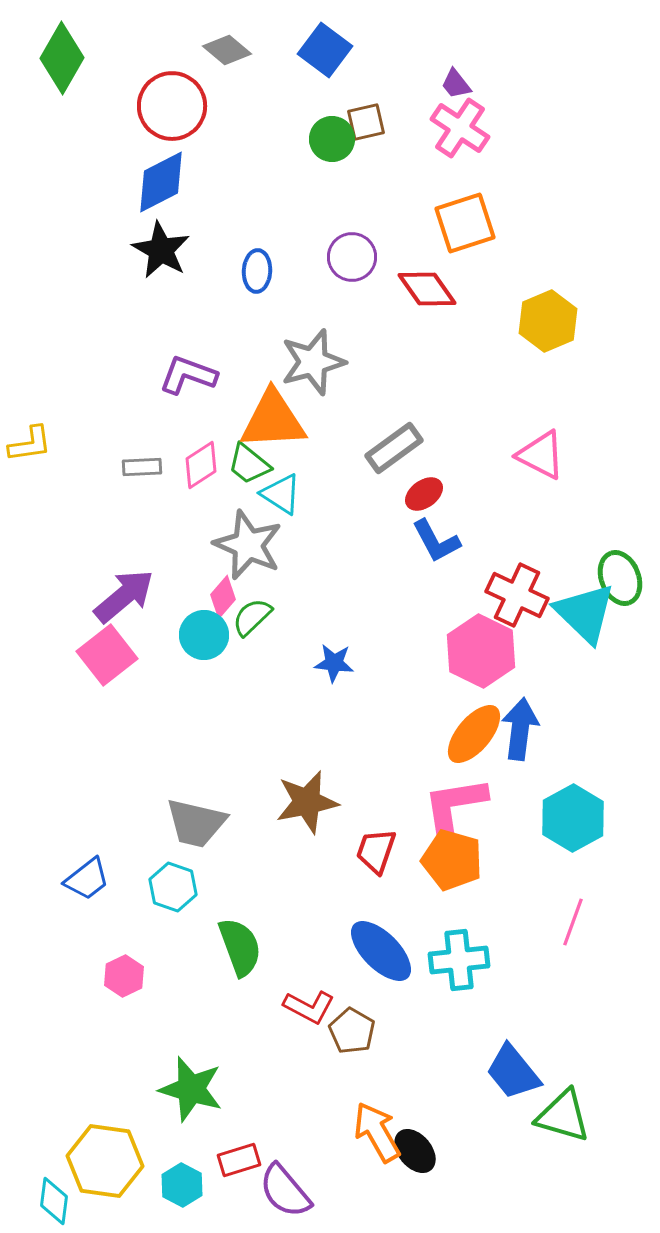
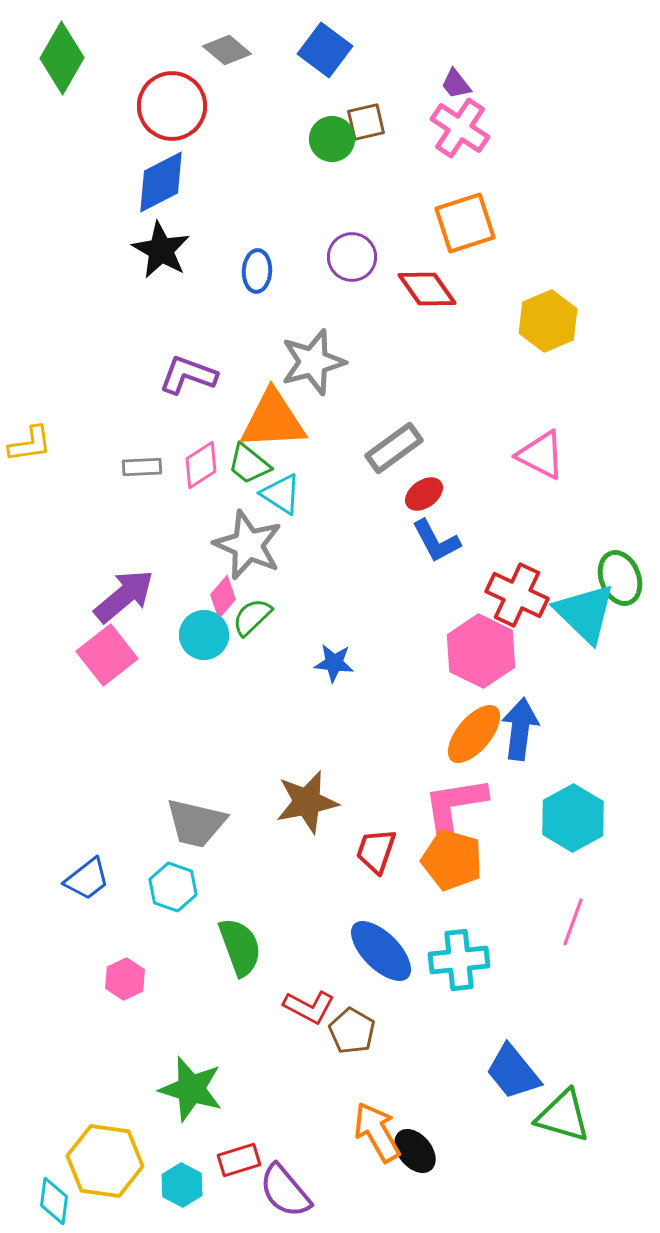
pink hexagon at (124, 976): moved 1 px right, 3 px down
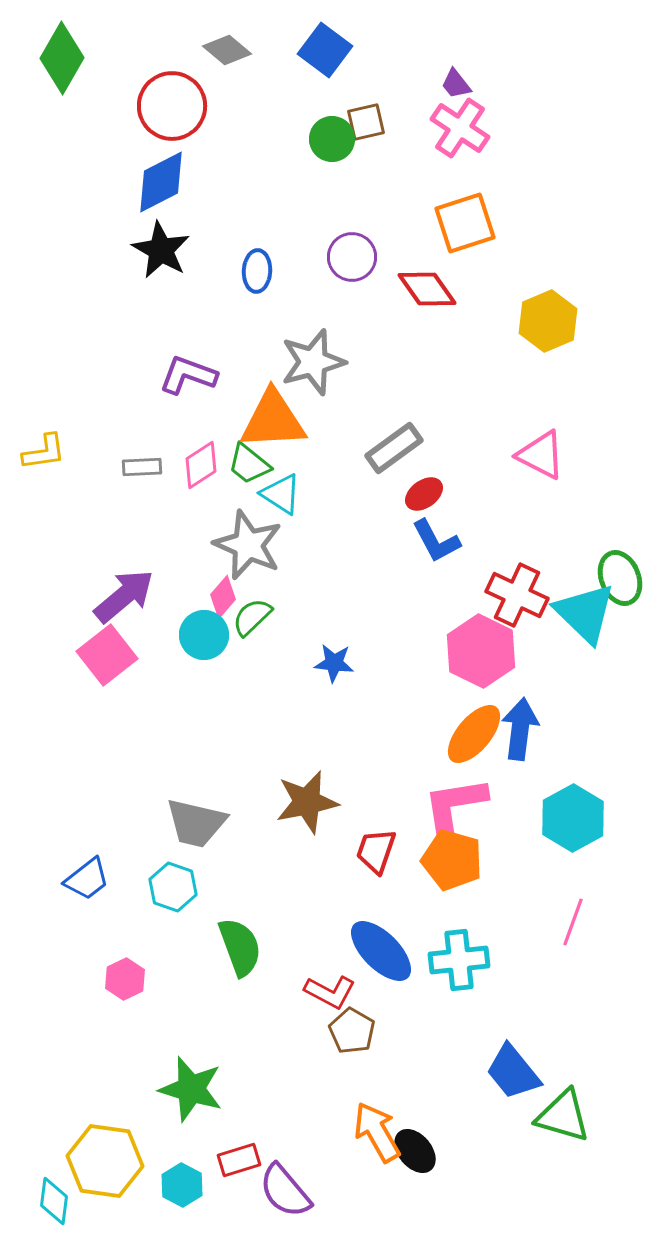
yellow L-shape at (30, 444): moved 14 px right, 8 px down
red L-shape at (309, 1007): moved 21 px right, 15 px up
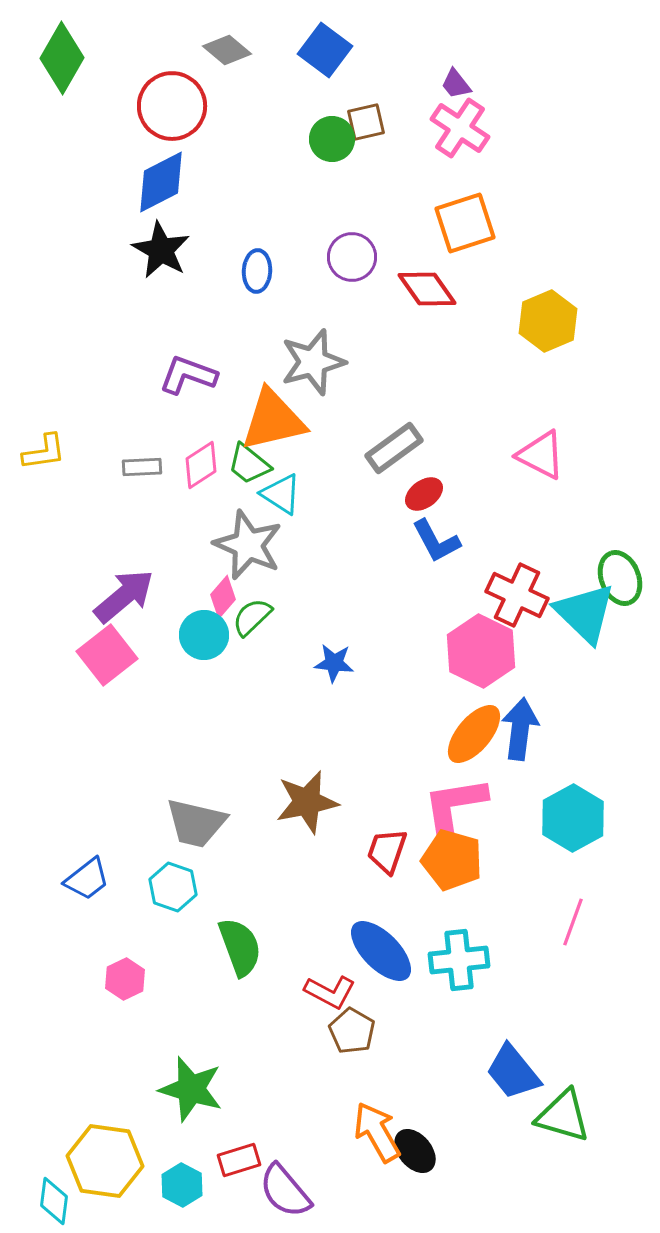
orange triangle at (273, 420): rotated 10 degrees counterclockwise
red trapezoid at (376, 851): moved 11 px right
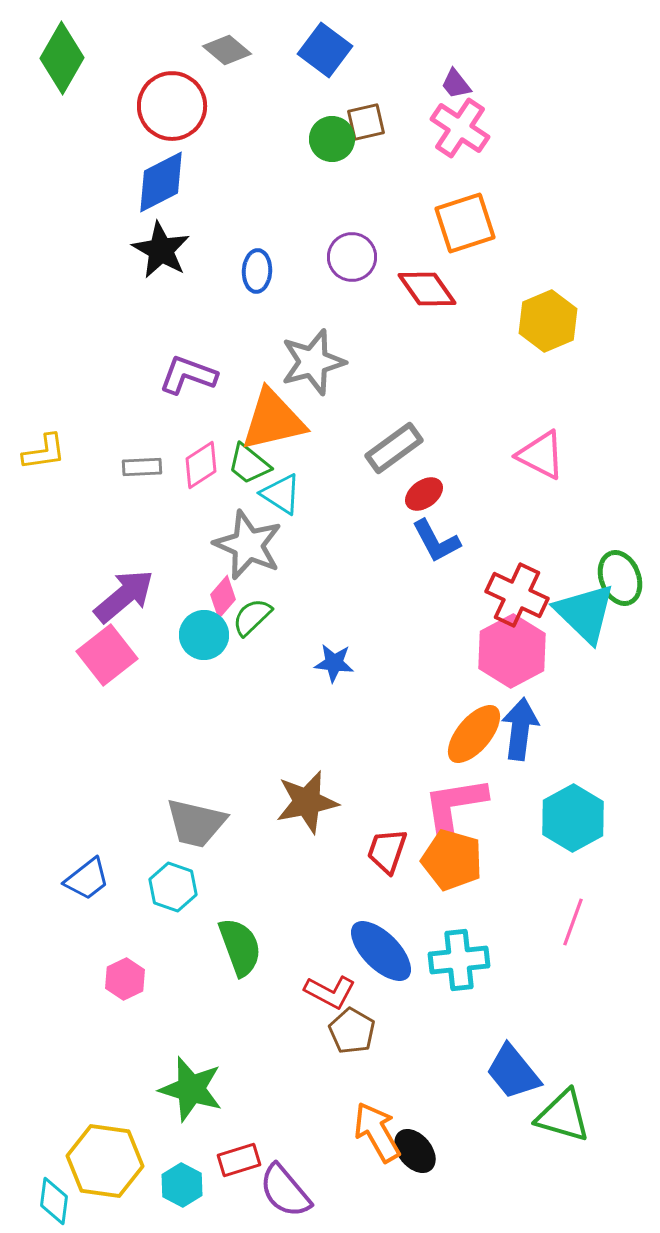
pink hexagon at (481, 651): moved 31 px right; rotated 6 degrees clockwise
